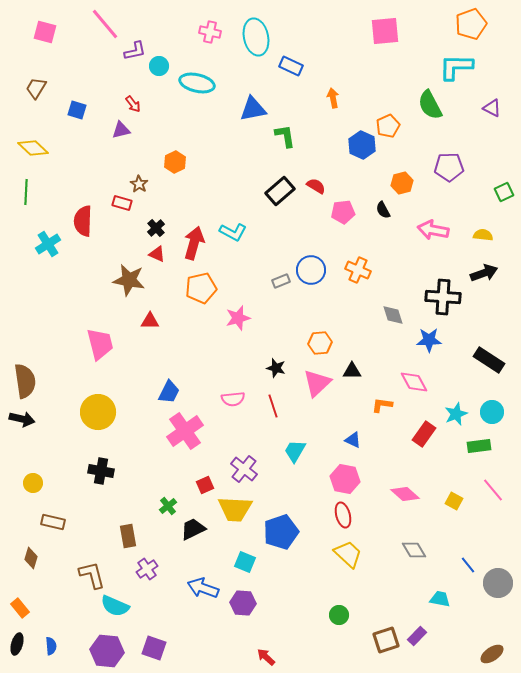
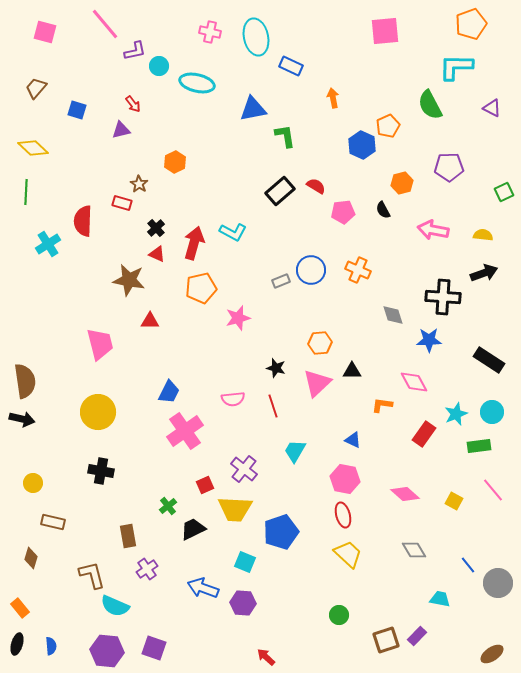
brown trapezoid at (36, 88): rotated 10 degrees clockwise
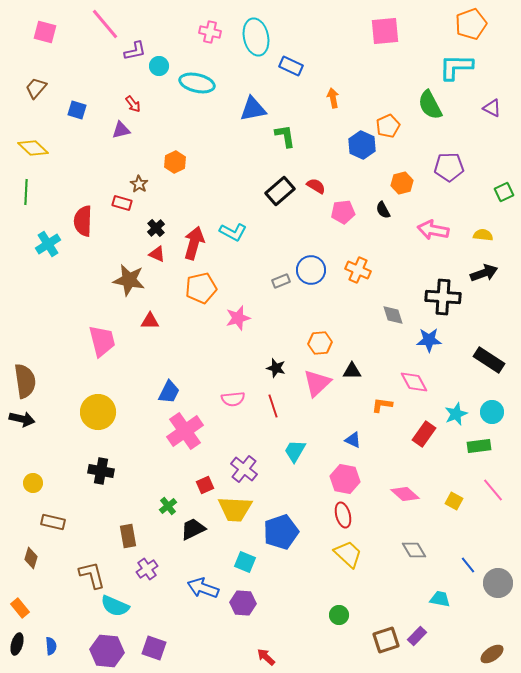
pink trapezoid at (100, 344): moved 2 px right, 3 px up
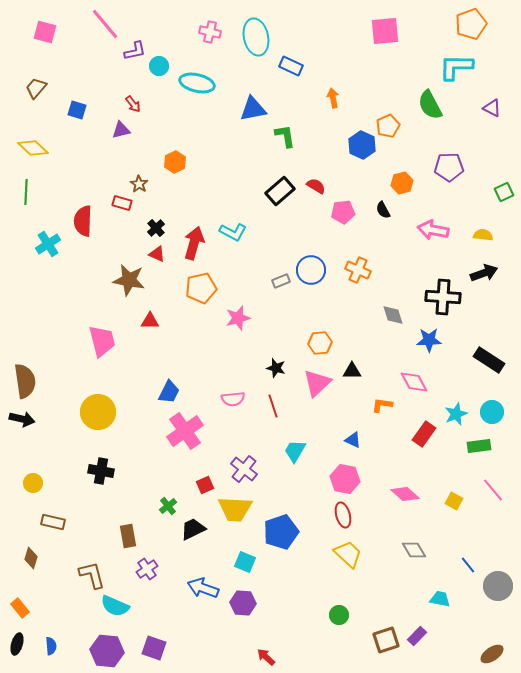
gray circle at (498, 583): moved 3 px down
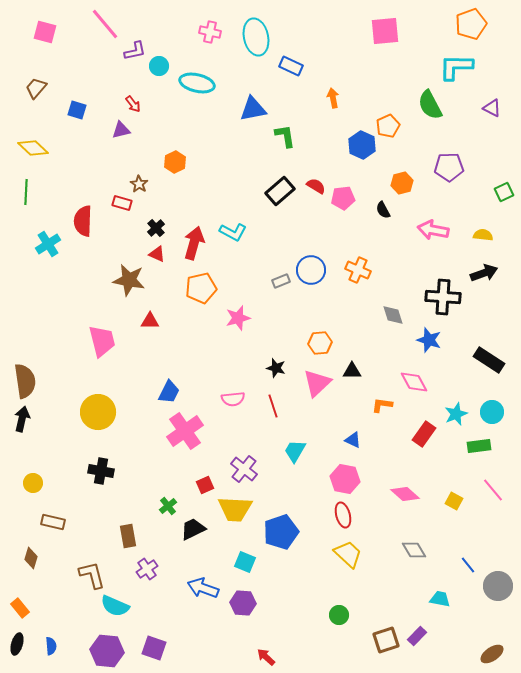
pink pentagon at (343, 212): moved 14 px up
blue star at (429, 340): rotated 20 degrees clockwise
black arrow at (22, 419): rotated 90 degrees counterclockwise
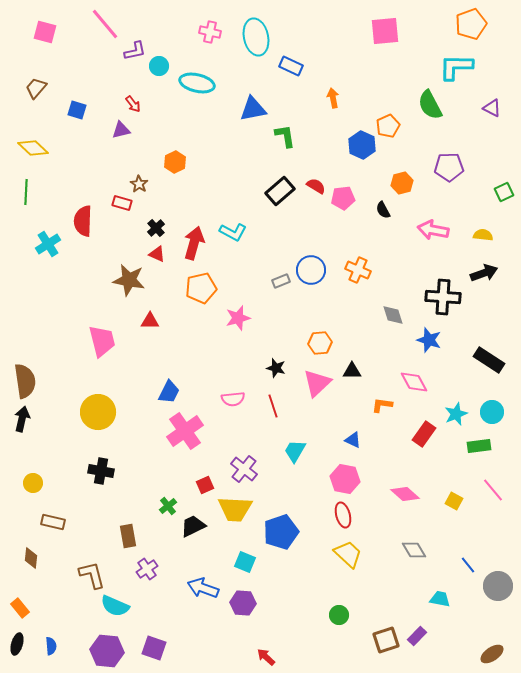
black trapezoid at (193, 529): moved 3 px up
brown diamond at (31, 558): rotated 10 degrees counterclockwise
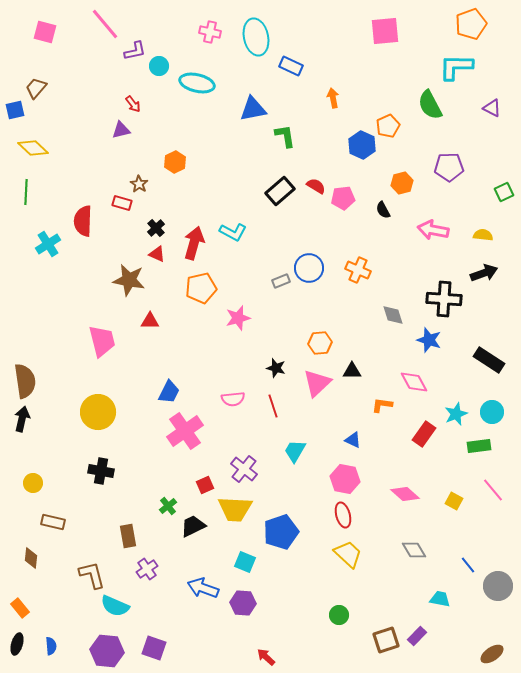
blue square at (77, 110): moved 62 px left; rotated 30 degrees counterclockwise
blue circle at (311, 270): moved 2 px left, 2 px up
black cross at (443, 297): moved 1 px right, 2 px down
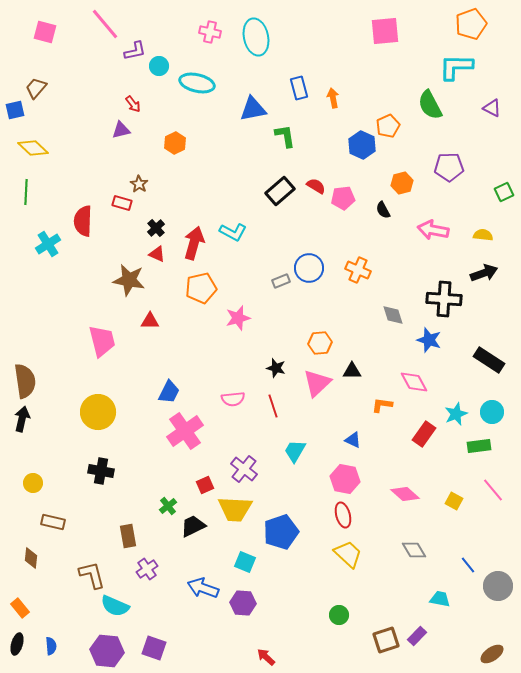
blue rectangle at (291, 66): moved 8 px right, 22 px down; rotated 50 degrees clockwise
orange hexagon at (175, 162): moved 19 px up
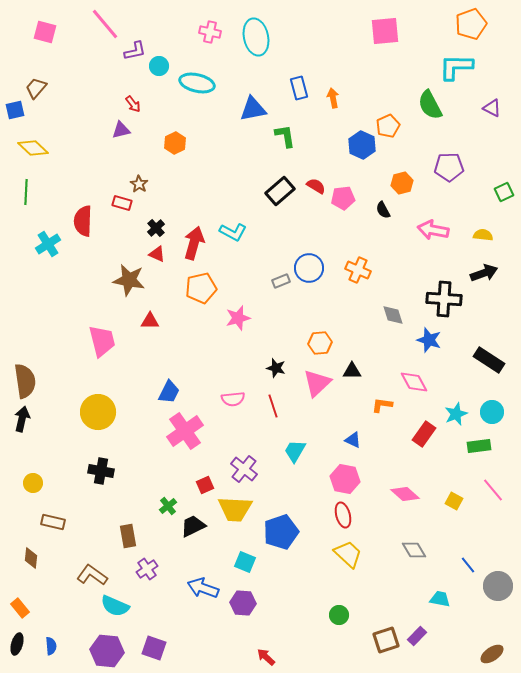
brown L-shape at (92, 575): rotated 40 degrees counterclockwise
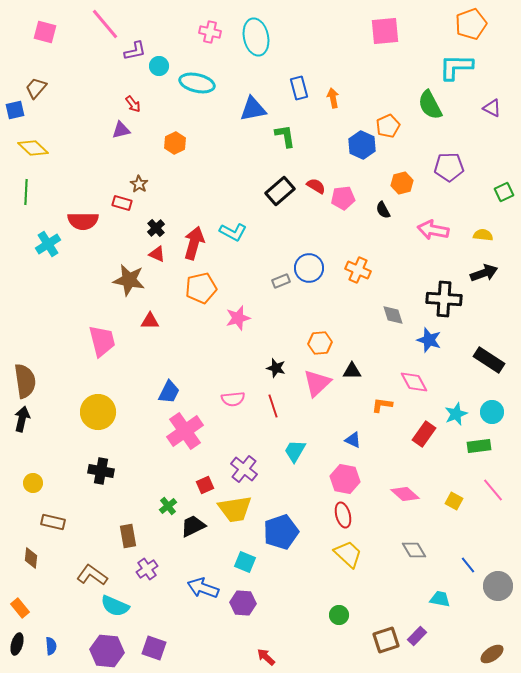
red semicircle at (83, 221): rotated 92 degrees counterclockwise
yellow trapezoid at (235, 509): rotated 12 degrees counterclockwise
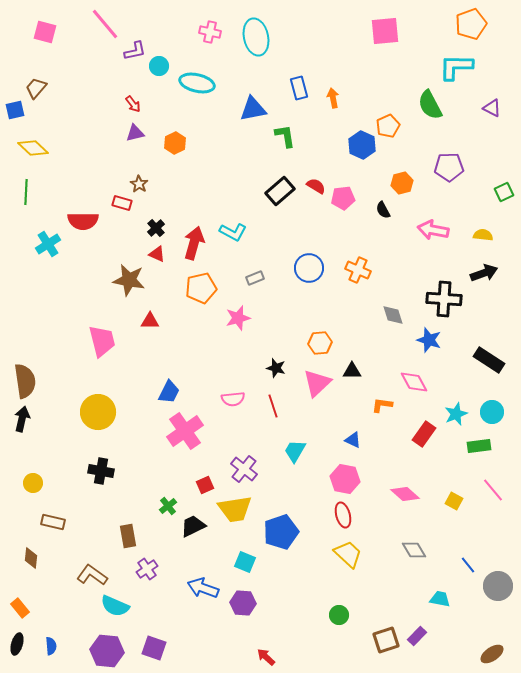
purple triangle at (121, 130): moved 14 px right, 3 px down
gray rectangle at (281, 281): moved 26 px left, 3 px up
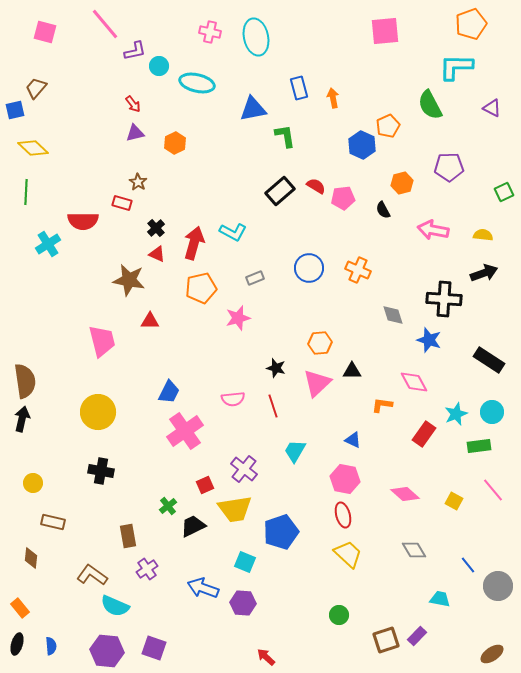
brown star at (139, 184): moved 1 px left, 2 px up
